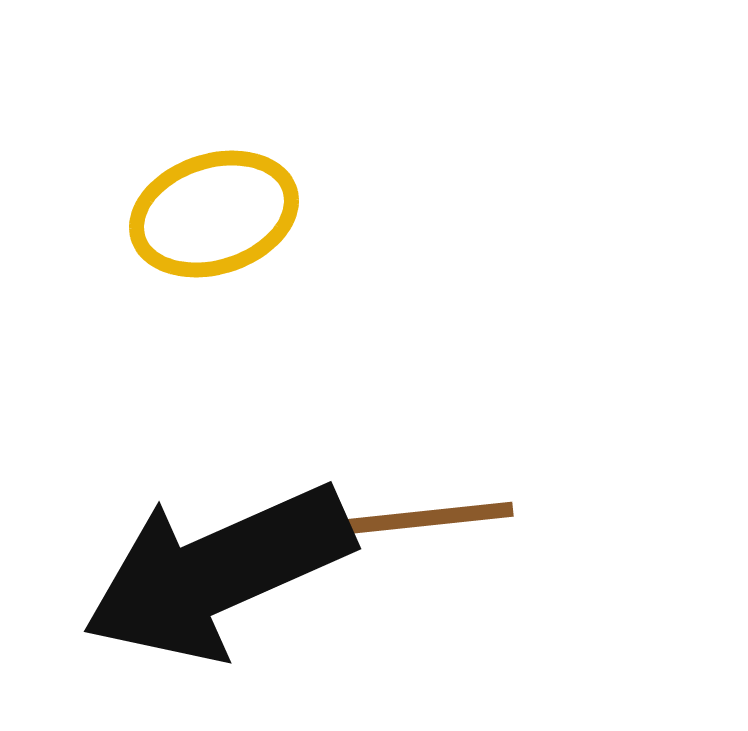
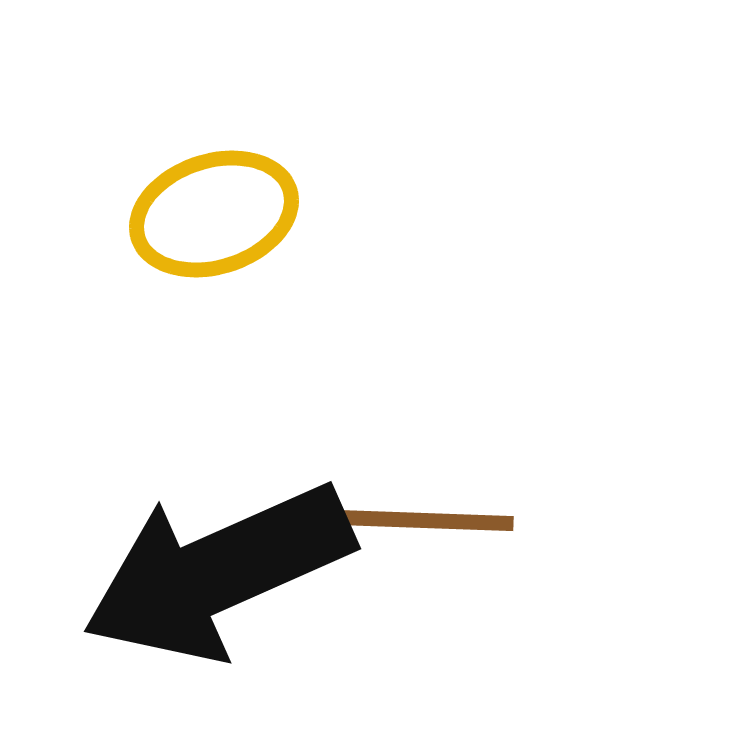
brown line: rotated 8 degrees clockwise
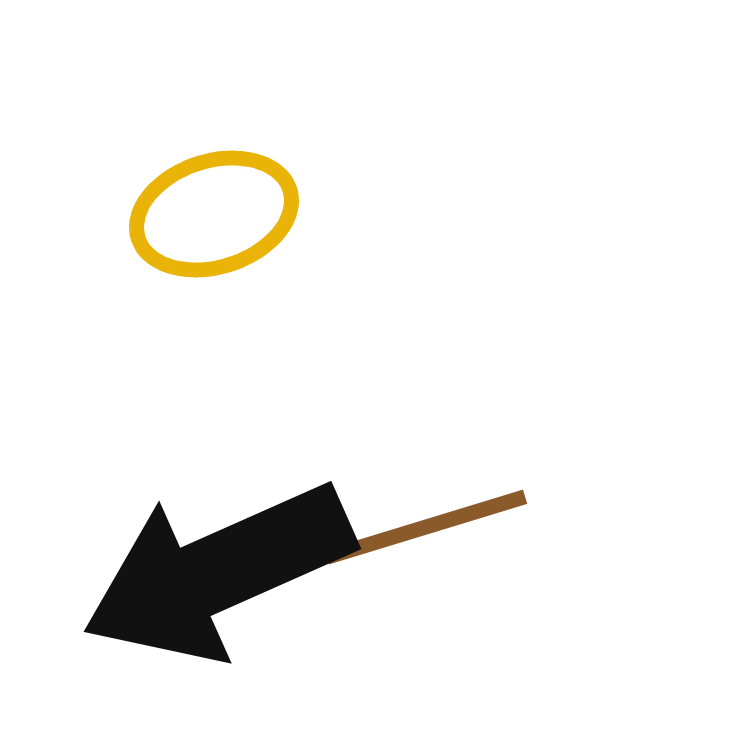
brown line: moved 16 px right, 7 px down; rotated 19 degrees counterclockwise
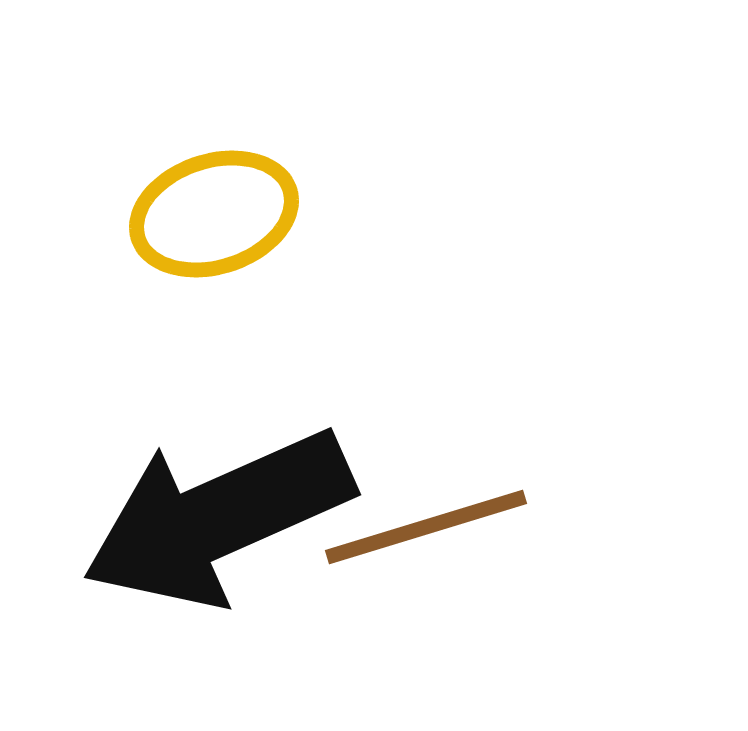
black arrow: moved 54 px up
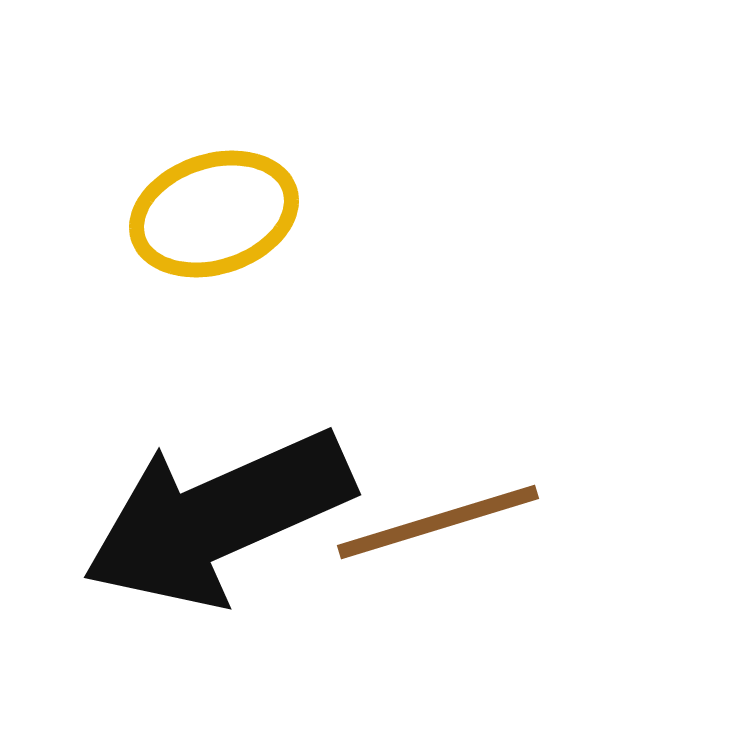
brown line: moved 12 px right, 5 px up
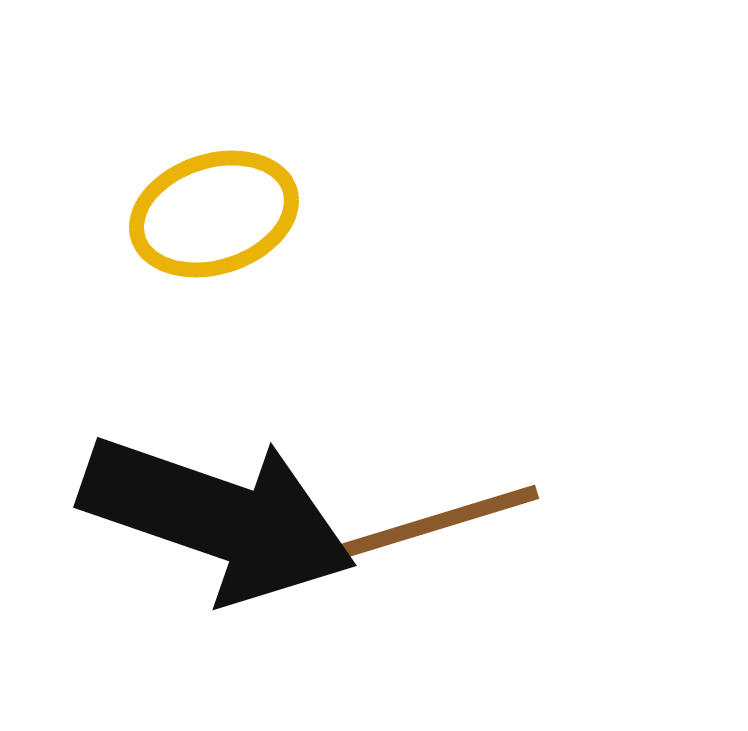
black arrow: rotated 137 degrees counterclockwise
